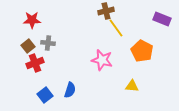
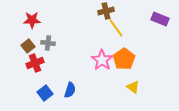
purple rectangle: moved 2 px left
orange pentagon: moved 18 px left, 8 px down; rotated 10 degrees clockwise
pink star: rotated 20 degrees clockwise
yellow triangle: moved 1 px right, 1 px down; rotated 32 degrees clockwise
blue square: moved 2 px up
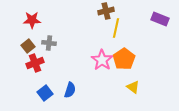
yellow line: rotated 48 degrees clockwise
gray cross: moved 1 px right
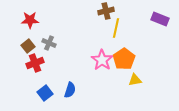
red star: moved 2 px left
gray cross: rotated 16 degrees clockwise
yellow triangle: moved 2 px right, 7 px up; rotated 48 degrees counterclockwise
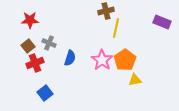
purple rectangle: moved 2 px right, 3 px down
orange pentagon: moved 1 px right, 1 px down
blue semicircle: moved 32 px up
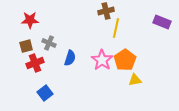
brown square: moved 2 px left; rotated 24 degrees clockwise
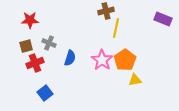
purple rectangle: moved 1 px right, 3 px up
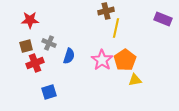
blue semicircle: moved 1 px left, 2 px up
blue square: moved 4 px right, 1 px up; rotated 21 degrees clockwise
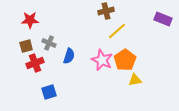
yellow line: moved 1 px right, 3 px down; rotated 36 degrees clockwise
pink star: rotated 10 degrees counterclockwise
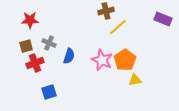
yellow line: moved 1 px right, 4 px up
